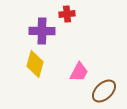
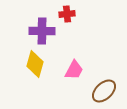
pink trapezoid: moved 5 px left, 2 px up
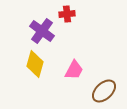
purple cross: rotated 35 degrees clockwise
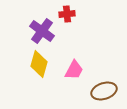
yellow diamond: moved 4 px right
brown ellipse: rotated 25 degrees clockwise
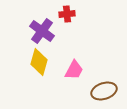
yellow diamond: moved 2 px up
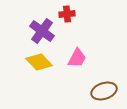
yellow diamond: rotated 60 degrees counterclockwise
pink trapezoid: moved 3 px right, 12 px up
